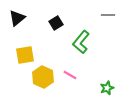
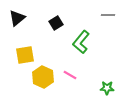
green star: rotated 24 degrees clockwise
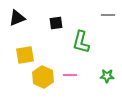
black triangle: rotated 18 degrees clockwise
black square: rotated 24 degrees clockwise
green L-shape: rotated 25 degrees counterclockwise
pink line: rotated 32 degrees counterclockwise
green star: moved 12 px up
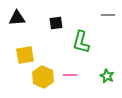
black triangle: rotated 18 degrees clockwise
green star: rotated 24 degrees clockwise
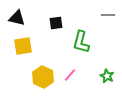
black triangle: rotated 18 degrees clockwise
yellow square: moved 2 px left, 9 px up
pink line: rotated 48 degrees counterclockwise
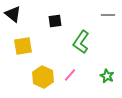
black triangle: moved 4 px left, 4 px up; rotated 24 degrees clockwise
black square: moved 1 px left, 2 px up
green L-shape: rotated 20 degrees clockwise
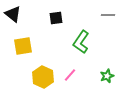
black square: moved 1 px right, 3 px up
green star: rotated 24 degrees clockwise
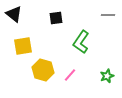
black triangle: moved 1 px right
yellow hexagon: moved 7 px up; rotated 10 degrees counterclockwise
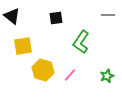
black triangle: moved 2 px left, 2 px down
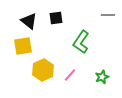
black triangle: moved 17 px right, 5 px down
yellow hexagon: rotated 20 degrees clockwise
green star: moved 5 px left, 1 px down
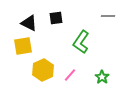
gray line: moved 1 px down
black triangle: moved 2 px down; rotated 12 degrees counterclockwise
green star: rotated 16 degrees counterclockwise
